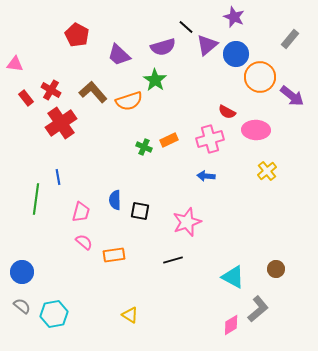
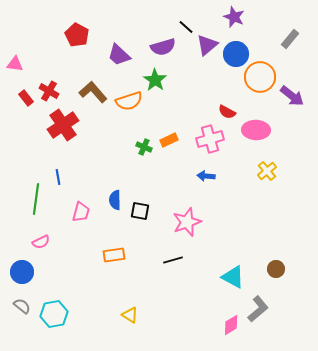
red cross at (51, 90): moved 2 px left, 1 px down
red cross at (61, 123): moved 2 px right, 2 px down
pink semicircle at (84, 242): moved 43 px left; rotated 114 degrees clockwise
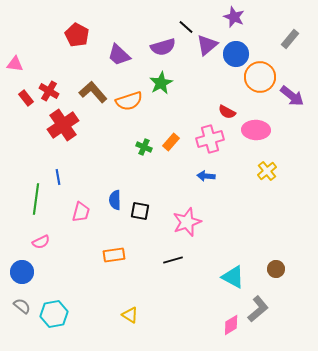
green star at (155, 80): moved 6 px right, 3 px down; rotated 10 degrees clockwise
orange rectangle at (169, 140): moved 2 px right, 2 px down; rotated 24 degrees counterclockwise
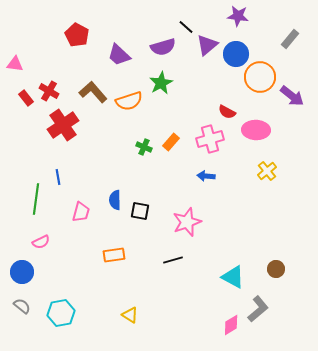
purple star at (234, 17): moved 4 px right, 1 px up; rotated 15 degrees counterclockwise
cyan hexagon at (54, 314): moved 7 px right, 1 px up
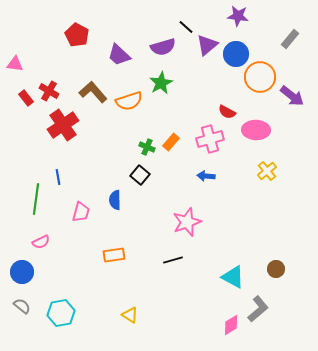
green cross at (144, 147): moved 3 px right
black square at (140, 211): moved 36 px up; rotated 30 degrees clockwise
